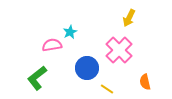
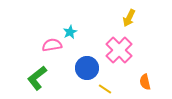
yellow line: moved 2 px left
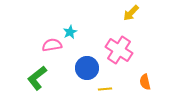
yellow arrow: moved 2 px right, 5 px up; rotated 18 degrees clockwise
pink cross: rotated 12 degrees counterclockwise
yellow line: rotated 40 degrees counterclockwise
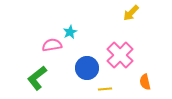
pink cross: moved 1 px right, 5 px down; rotated 12 degrees clockwise
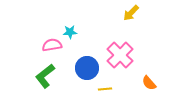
cyan star: rotated 24 degrees clockwise
green L-shape: moved 8 px right, 2 px up
orange semicircle: moved 4 px right, 1 px down; rotated 28 degrees counterclockwise
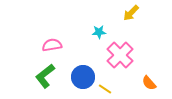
cyan star: moved 29 px right
blue circle: moved 4 px left, 9 px down
yellow line: rotated 40 degrees clockwise
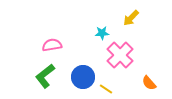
yellow arrow: moved 5 px down
cyan star: moved 3 px right, 1 px down
yellow line: moved 1 px right
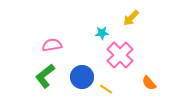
blue circle: moved 1 px left
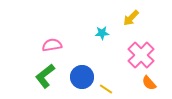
pink cross: moved 21 px right
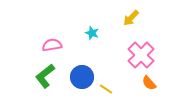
cyan star: moved 10 px left; rotated 24 degrees clockwise
